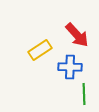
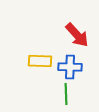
yellow rectangle: moved 11 px down; rotated 35 degrees clockwise
green line: moved 18 px left
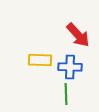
red arrow: moved 1 px right
yellow rectangle: moved 1 px up
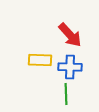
red arrow: moved 8 px left
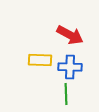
red arrow: rotated 20 degrees counterclockwise
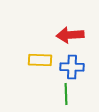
red arrow: rotated 148 degrees clockwise
blue cross: moved 2 px right
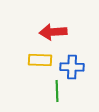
red arrow: moved 17 px left, 3 px up
green line: moved 9 px left, 3 px up
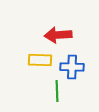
red arrow: moved 5 px right, 3 px down
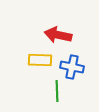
red arrow: rotated 16 degrees clockwise
blue cross: rotated 10 degrees clockwise
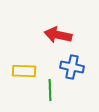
yellow rectangle: moved 16 px left, 11 px down
green line: moved 7 px left, 1 px up
